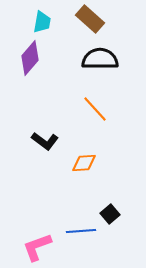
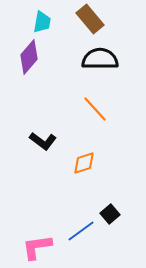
brown rectangle: rotated 8 degrees clockwise
purple diamond: moved 1 px left, 1 px up
black L-shape: moved 2 px left
orange diamond: rotated 15 degrees counterclockwise
blue line: rotated 32 degrees counterclockwise
pink L-shape: rotated 12 degrees clockwise
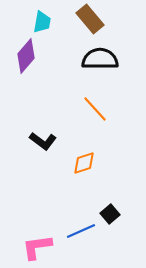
purple diamond: moved 3 px left, 1 px up
blue line: rotated 12 degrees clockwise
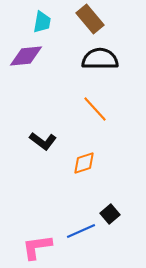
purple diamond: rotated 44 degrees clockwise
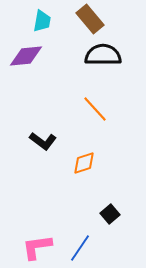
cyan trapezoid: moved 1 px up
black semicircle: moved 3 px right, 4 px up
blue line: moved 1 px left, 17 px down; rotated 32 degrees counterclockwise
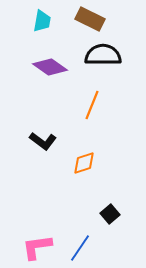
brown rectangle: rotated 24 degrees counterclockwise
purple diamond: moved 24 px right, 11 px down; rotated 40 degrees clockwise
orange line: moved 3 px left, 4 px up; rotated 64 degrees clockwise
